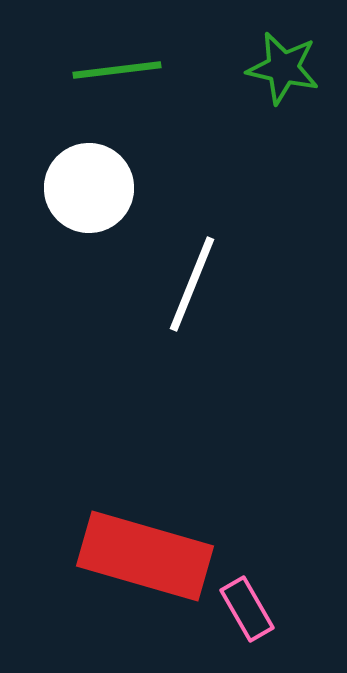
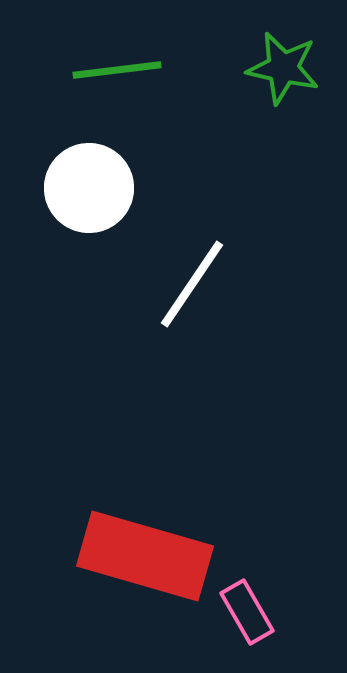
white line: rotated 12 degrees clockwise
pink rectangle: moved 3 px down
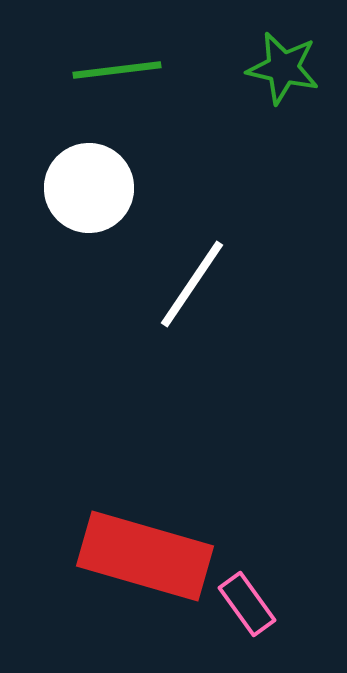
pink rectangle: moved 8 px up; rotated 6 degrees counterclockwise
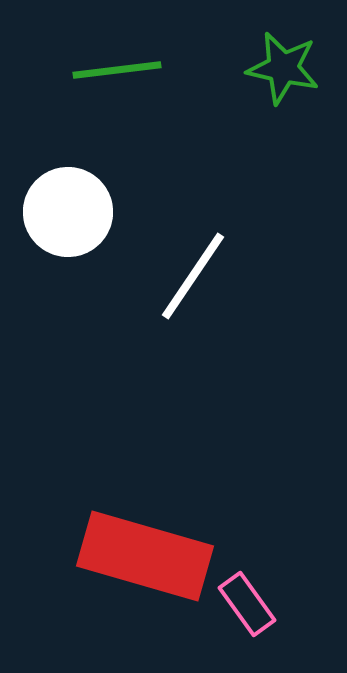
white circle: moved 21 px left, 24 px down
white line: moved 1 px right, 8 px up
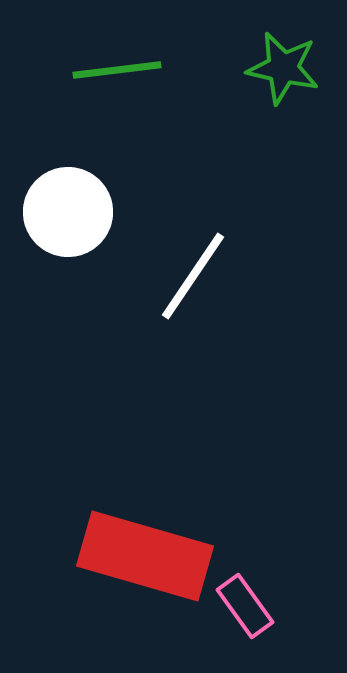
pink rectangle: moved 2 px left, 2 px down
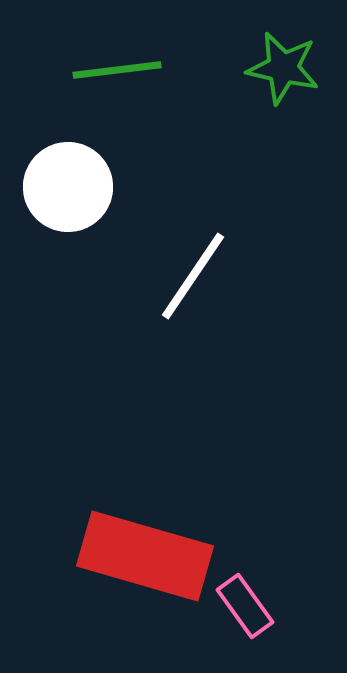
white circle: moved 25 px up
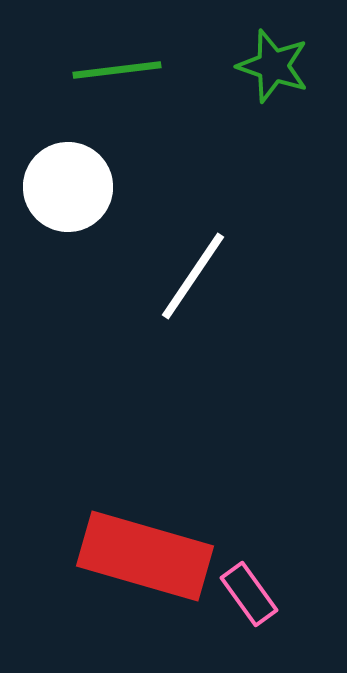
green star: moved 10 px left, 2 px up; rotated 6 degrees clockwise
pink rectangle: moved 4 px right, 12 px up
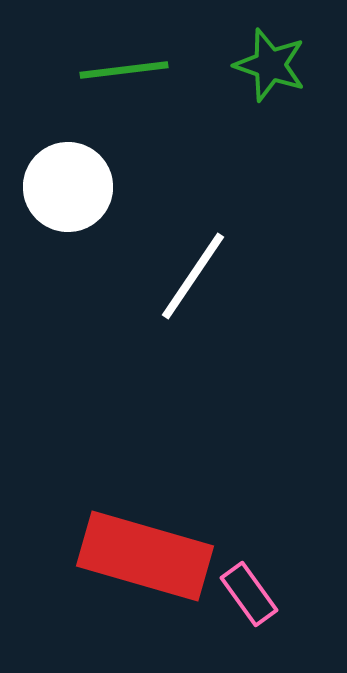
green star: moved 3 px left, 1 px up
green line: moved 7 px right
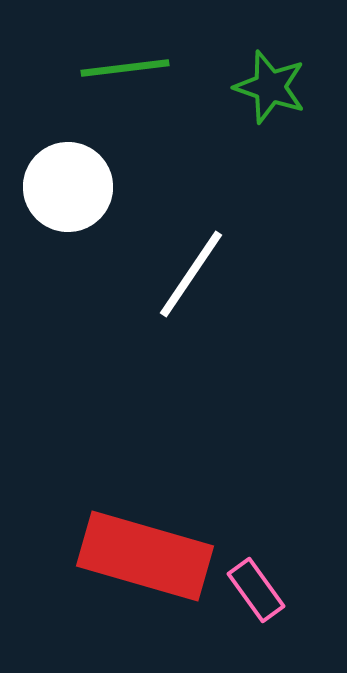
green star: moved 22 px down
green line: moved 1 px right, 2 px up
white line: moved 2 px left, 2 px up
pink rectangle: moved 7 px right, 4 px up
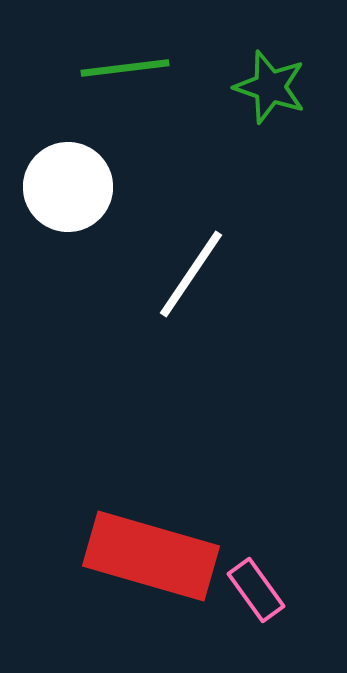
red rectangle: moved 6 px right
